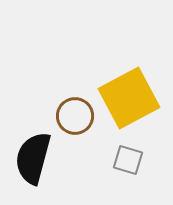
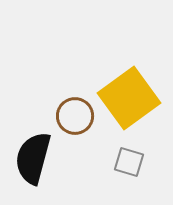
yellow square: rotated 8 degrees counterclockwise
gray square: moved 1 px right, 2 px down
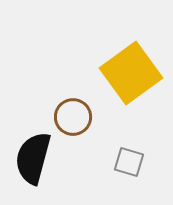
yellow square: moved 2 px right, 25 px up
brown circle: moved 2 px left, 1 px down
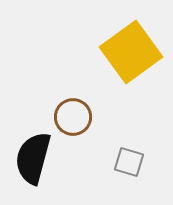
yellow square: moved 21 px up
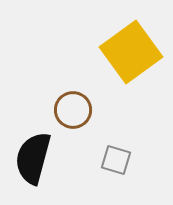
brown circle: moved 7 px up
gray square: moved 13 px left, 2 px up
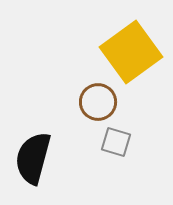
brown circle: moved 25 px right, 8 px up
gray square: moved 18 px up
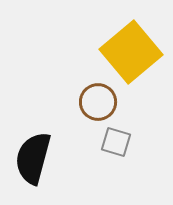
yellow square: rotated 4 degrees counterclockwise
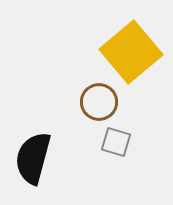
brown circle: moved 1 px right
